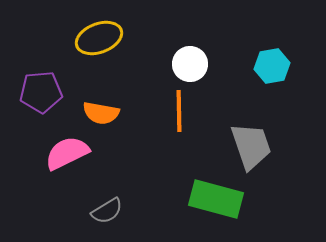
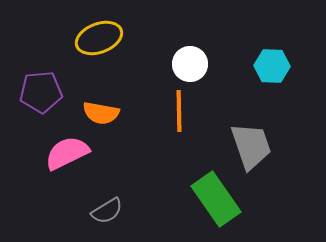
cyan hexagon: rotated 12 degrees clockwise
green rectangle: rotated 40 degrees clockwise
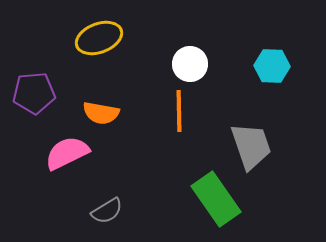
purple pentagon: moved 7 px left, 1 px down
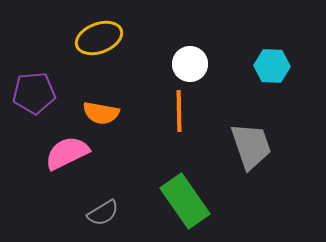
green rectangle: moved 31 px left, 2 px down
gray semicircle: moved 4 px left, 2 px down
